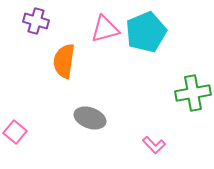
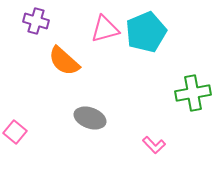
orange semicircle: rotated 56 degrees counterclockwise
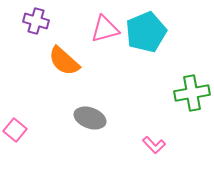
green cross: moved 1 px left
pink square: moved 2 px up
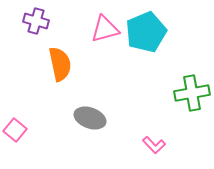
orange semicircle: moved 4 px left, 3 px down; rotated 144 degrees counterclockwise
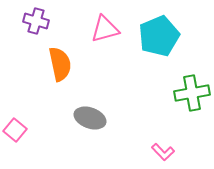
cyan pentagon: moved 13 px right, 4 px down
pink L-shape: moved 9 px right, 7 px down
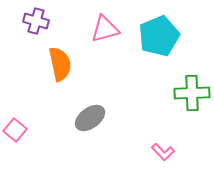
green cross: rotated 8 degrees clockwise
gray ellipse: rotated 56 degrees counterclockwise
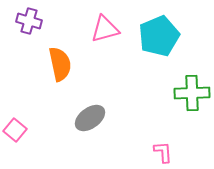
purple cross: moved 7 px left
pink L-shape: rotated 140 degrees counterclockwise
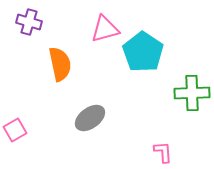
purple cross: moved 1 px down
cyan pentagon: moved 16 px left, 16 px down; rotated 15 degrees counterclockwise
pink square: rotated 20 degrees clockwise
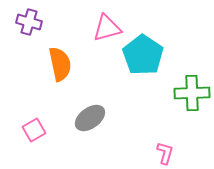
pink triangle: moved 2 px right, 1 px up
cyan pentagon: moved 3 px down
pink square: moved 19 px right
pink L-shape: moved 2 px right, 1 px down; rotated 20 degrees clockwise
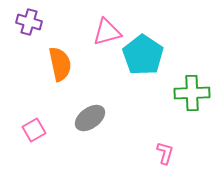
pink triangle: moved 4 px down
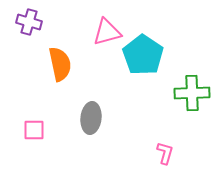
gray ellipse: moved 1 px right; rotated 48 degrees counterclockwise
pink square: rotated 30 degrees clockwise
